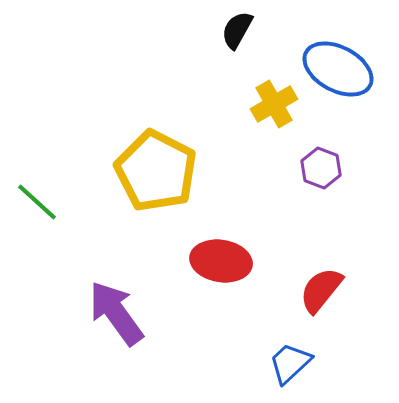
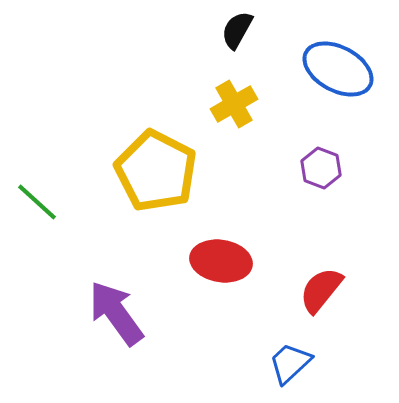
yellow cross: moved 40 px left
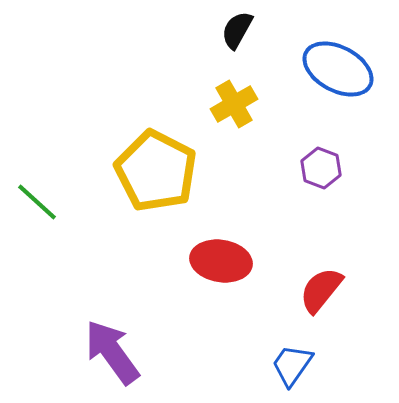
purple arrow: moved 4 px left, 39 px down
blue trapezoid: moved 2 px right, 2 px down; rotated 12 degrees counterclockwise
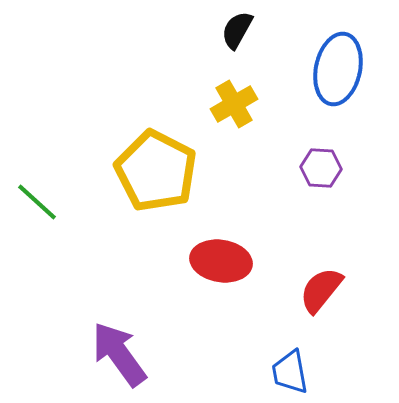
blue ellipse: rotated 74 degrees clockwise
purple hexagon: rotated 18 degrees counterclockwise
purple arrow: moved 7 px right, 2 px down
blue trapezoid: moved 2 px left, 7 px down; rotated 45 degrees counterclockwise
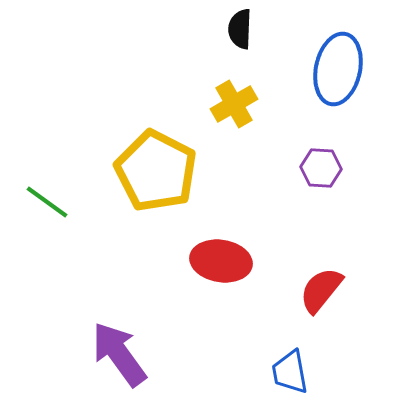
black semicircle: moved 3 px right, 1 px up; rotated 27 degrees counterclockwise
green line: moved 10 px right; rotated 6 degrees counterclockwise
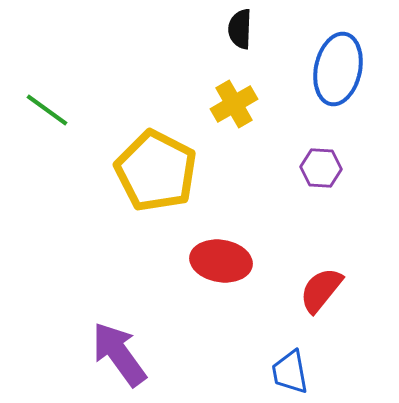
green line: moved 92 px up
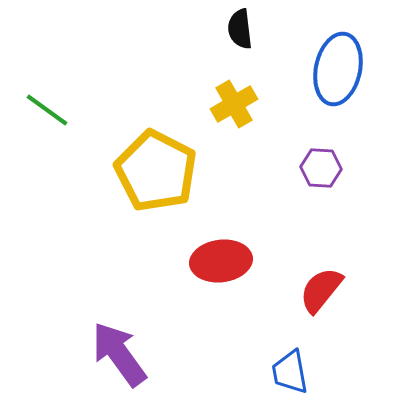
black semicircle: rotated 9 degrees counterclockwise
red ellipse: rotated 16 degrees counterclockwise
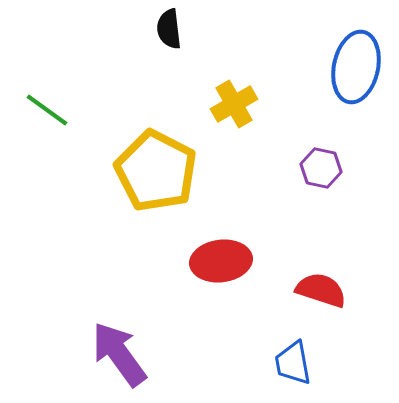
black semicircle: moved 71 px left
blue ellipse: moved 18 px right, 2 px up
purple hexagon: rotated 9 degrees clockwise
red semicircle: rotated 69 degrees clockwise
blue trapezoid: moved 3 px right, 9 px up
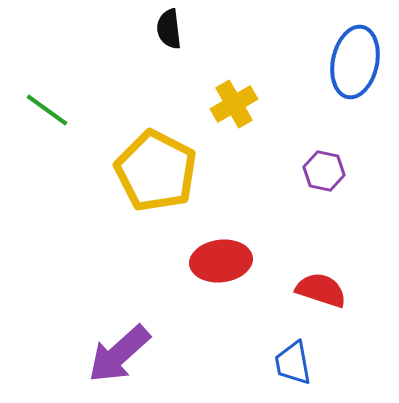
blue ellipse: moved 1 px left, 5 px up
purple hexagon: moved 3 px right, 3 px down
purple arrow: rotated 96 degrees counterclockwise
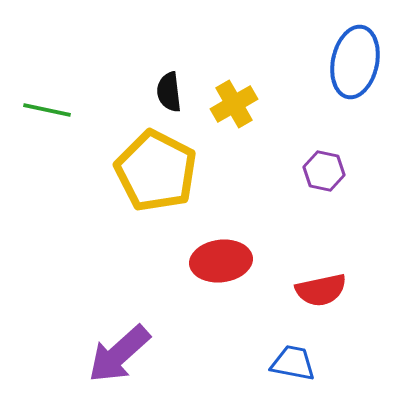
black semicircle: moved 63 px down
green line: rotated 24 degrees counterclockwise
red semicircle: rotated 150 degrees clockwise
blue trapezoid: rotated 111 degrees clockwise
